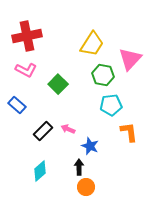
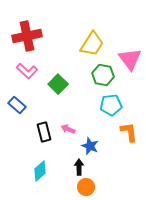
pink triangle: rotated 20 degrees counterclockwise
pink L-shape: moved 1 px right, 1 px down; rotated 15 degrees clockwise
black rectangle: moved 1 px right, 1 px down; rotated 60 degrees counterclockwise
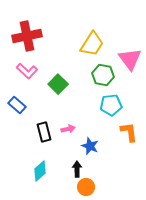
pink arrow: rotated 144 degrees clockwise
black arrow: moved 2 px left, 2 px down
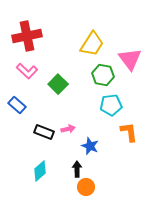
black rectangle: rotated 54 degrees counterclockwise
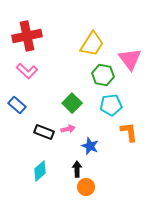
green square: moved 14 px right, 19 px down
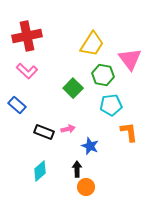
green square: moved 1 px right, 15 px up
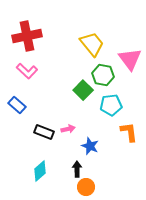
yellow trapezoid: rotated 72 degrees counterclockwise
green square: moved 10 px right, 2 px down
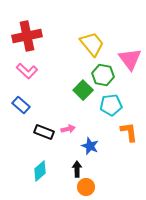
blue rectangle: moved 4 px right
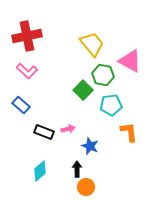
pink triangle: moved 2 px down; rotated 25 degrees counterclockwise
